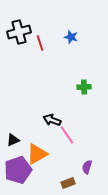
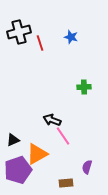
pink line: moved 4 px left, 1 px down
brown rectangle: moved 2 px left; rotated 16 degrees clockwise
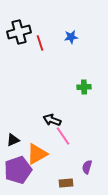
blue star: rotated 24 degrees counterclockwise
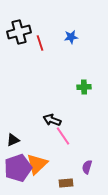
orange triangle: moved 10 px down; rotated 15 degrees counterclockwise
purple pentagon: moved 2 px up
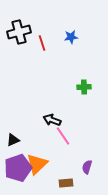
red line: moved 2 px right
